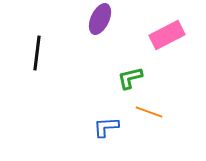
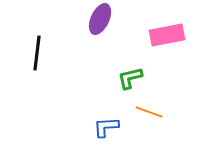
pink rectangle: rotated 16 degrees clockwise
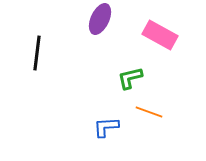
pink rectangle: moved 7 px left; rotated 40 degrees clockwise
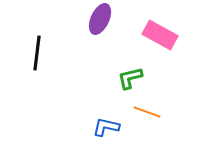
orange line: moved 2 px left
blue L-shape: rotated 16 degrees clockwise
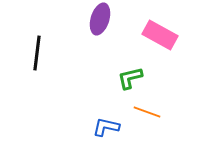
purple ellipse: rotated 8 degrees counterclockwise
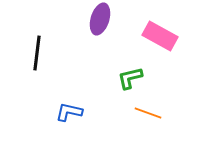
pink rectangle: moved 1 px down
orange line: moved 1 px right, 1 px down
blue L-shape: moved 37 px left, 15 px up
